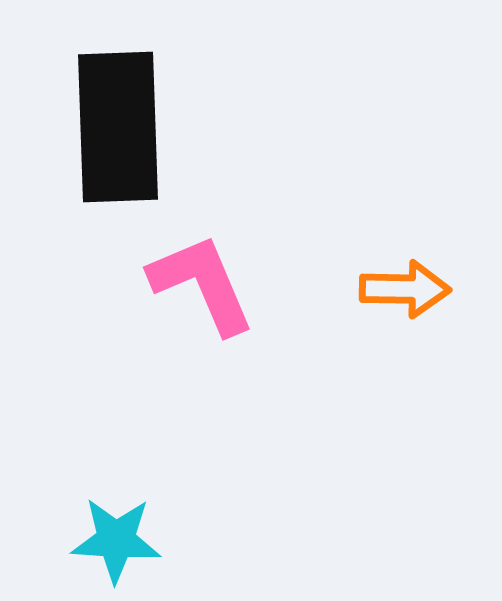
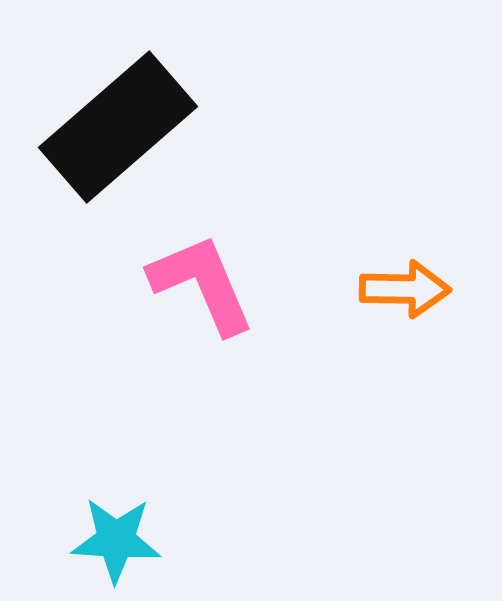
black rectangle: rotated 51 degrees clockwise
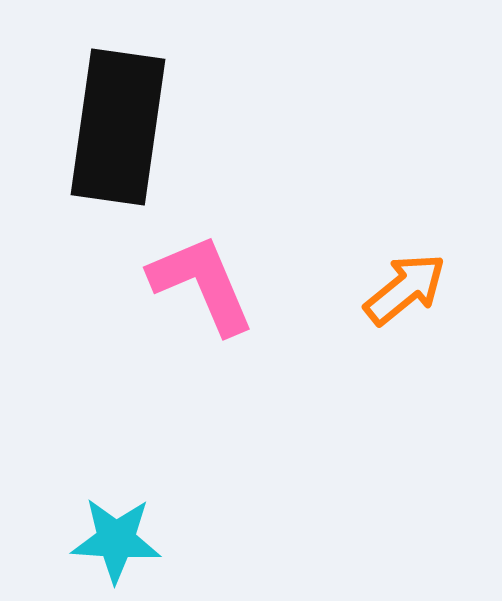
black rectangle: rotated 41 degrees counterclockwise
orange arrow: rotated 40 degrees counterclockwise
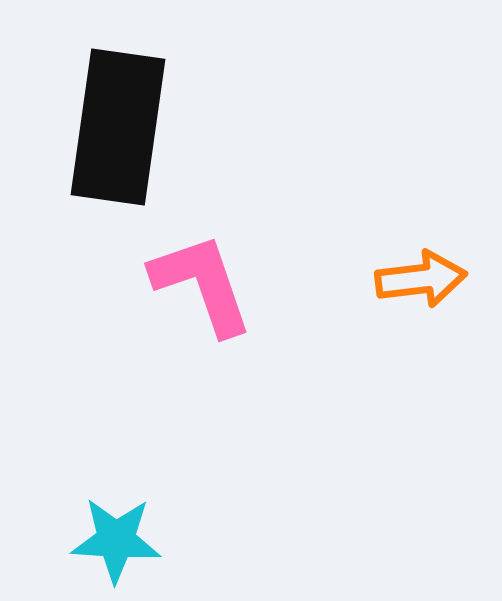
pink L-shape: rotated 4 degrees clockwise
orange arrow: moved 16 px right, 10 px up; rotated 32 degrees clockwise
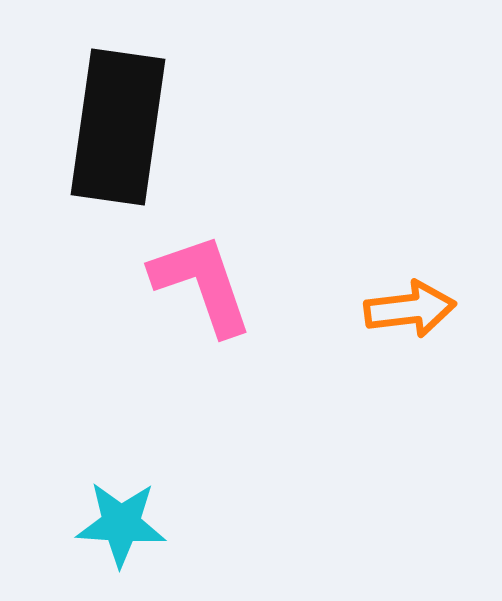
orange arrow: moved 11 px left, 30 px down
cyan star: moved 5 px right, 16 px up
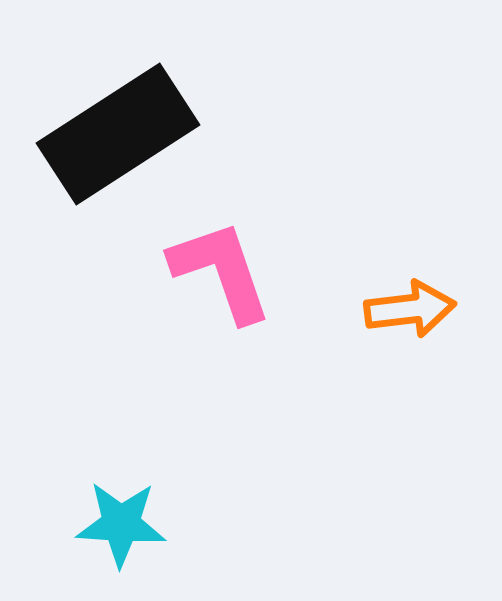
black rectangle: moved 7 px down; rotated 49 degrees clockwise
pink L-shape: moved 19 px right, 13 px up
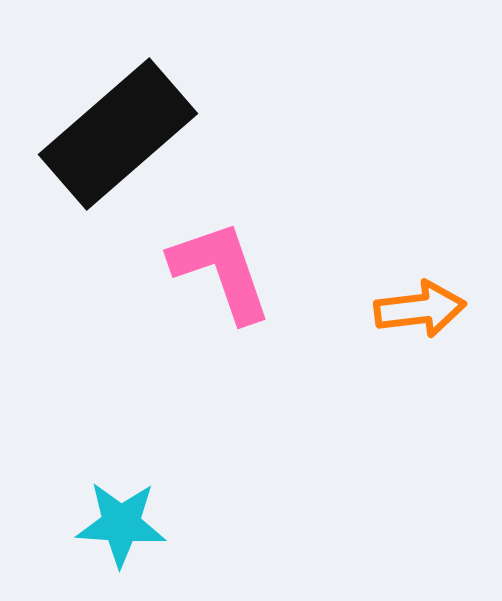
black rectangle: rotated 8 degrees counterclockwise
orange arrow: moved 10 px right
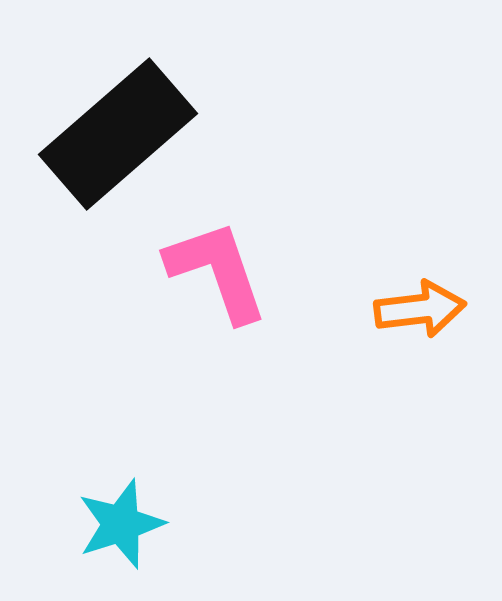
pink L-shape: moved 4 px left
cyan star: rotated 22 degrees counterclockwise
